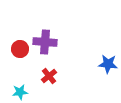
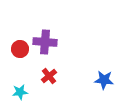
blue star: moved 4 px left, 16 px down
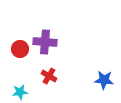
red cross: rotated 21 degrees counterclockwise
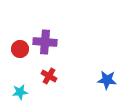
blue star: moved 3 px right
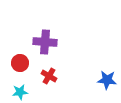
red circle: moved 14 px down
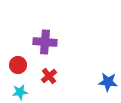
red circle: moved 2 px left, 2 px down
red cross: rotated 21 degrees clockwise
blue star: moved 1 px right, 2 px down
